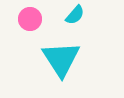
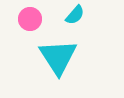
cyan triangle: moved 3 px left, 2 px up
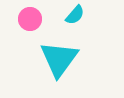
cyan triangle: moved 1 px right, 2 px down; rotated 9 degrees clockwise
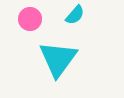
cyan triangle: moved 1 px left
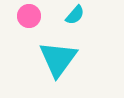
pink circle: moved 1 px left, 3 px up
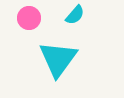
pink circle: moved 2 px down
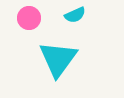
cyan semicircle: rotated 25 degrees clockwise
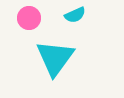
cyan triangle: moved 3 px left, 1 px up
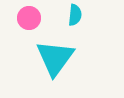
cyan semicircle: rotated 60 degrees counterclockwise
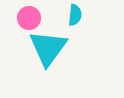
cyan triangle: moved 7 px left, 10 px up
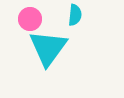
pink circle: moved 1 px right, 1 px down
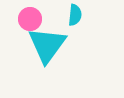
cyan triangle: moved 1 px left, 3 px up
